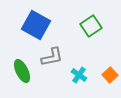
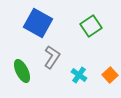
blue square: moved 2 px right, 2 px up
gray L-shape: rotated 45 degrees counterclockwise
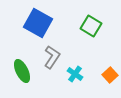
green square: rotated 25 degrees counterclockwise
cyan cross: moved 4 px left, 1 px up
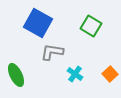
gray L-shape: moved 5 px up; rotated 115 degrees counterclockwise
green ellipse: moved 6 px left, 4 px down
orange square: moved 1 px up
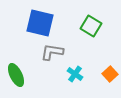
blue square: moved 2 px right; rotated 16 degrees counterclockwise
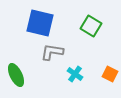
orange square: rotated 21 degrees counterclockwise
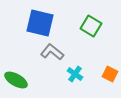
gray L-shape: rotated 30 degrees clockwise
green ellipse: moved 5 px down; rotated 35 degrees counterclockwise
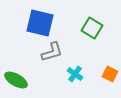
green square: moved 1 px right, 2 px down
gray L-shape: rotated 125 degrees clockwise
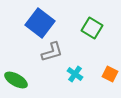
blue square: rotated 24 degrees clockwise
